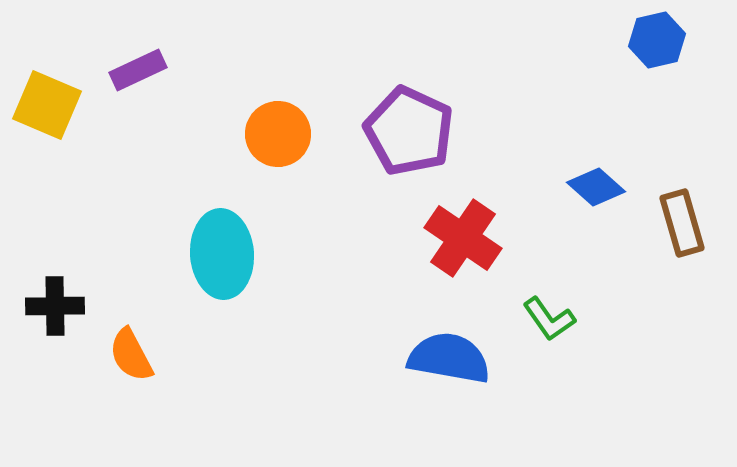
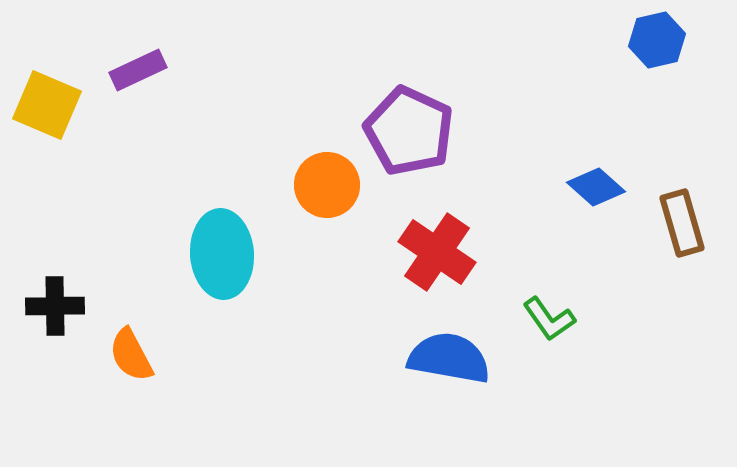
orange circle: moved 49 px right, 51 px down
red cross: moved 26 px left, 14 px down
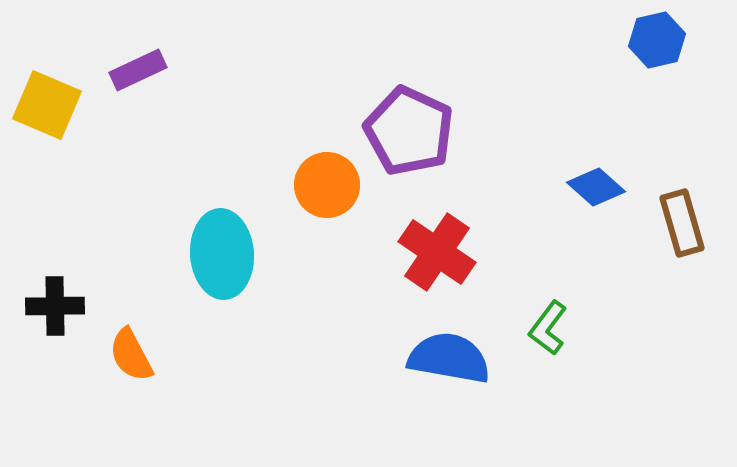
green L-shape: moved 1 px left, 9 px down; rotated 72 degrees clockwise
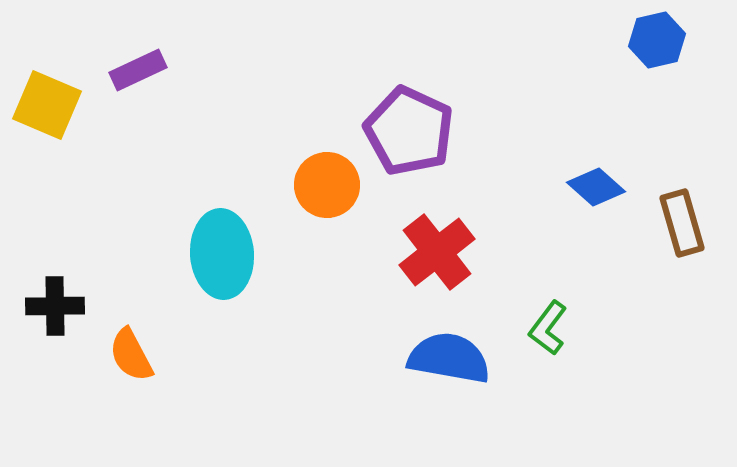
red cross: rotated 18 degrees clockwise
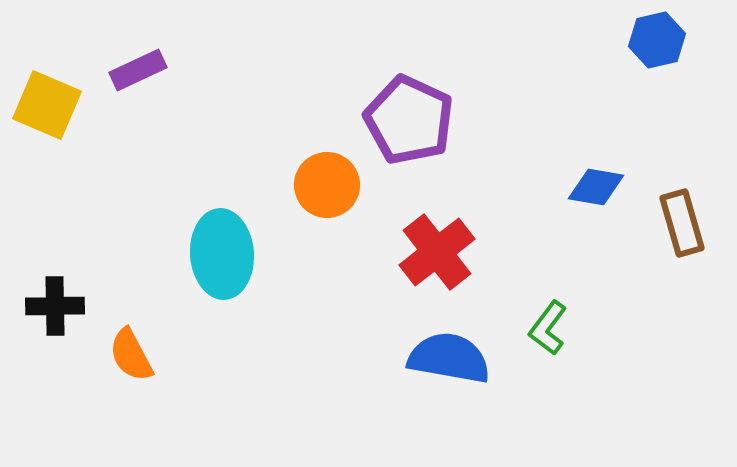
purple pentagon: moved 11 px up
blue diamond: rotated 32 degrees counterclockwise
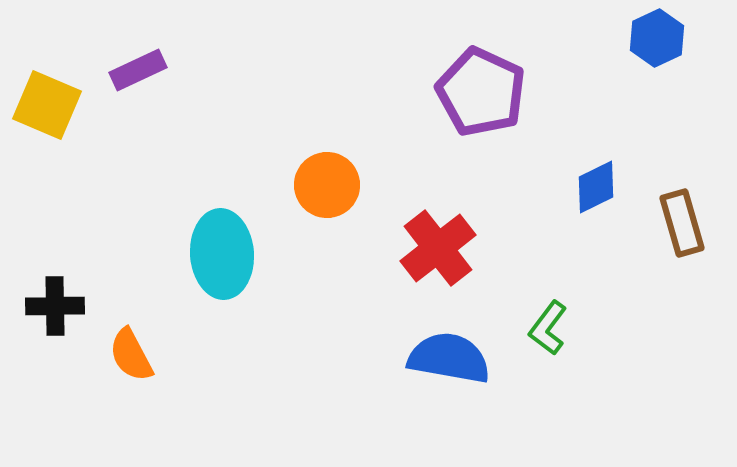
blue hexagon: moved 2 px up; rotated 12 degrees counterclockwise
purple pentagon: moved 72 px right, 28 px up
blue diamond: rotated 36 degrees counterclockwise
red cross: moved 1 px right, 4 px up
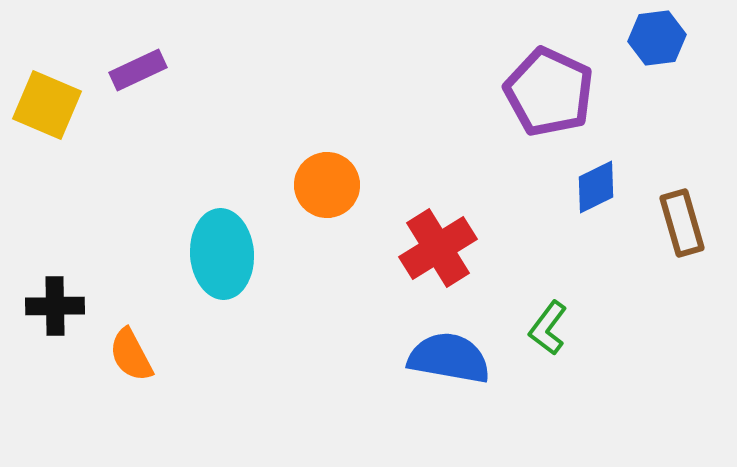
blue hexagon: rotated 18 degrees clockwise
purple pentagon: moved 68 px right
red cross: rotated 6 degrees clockwise
